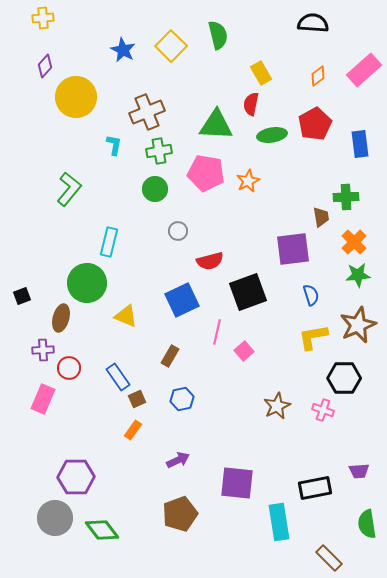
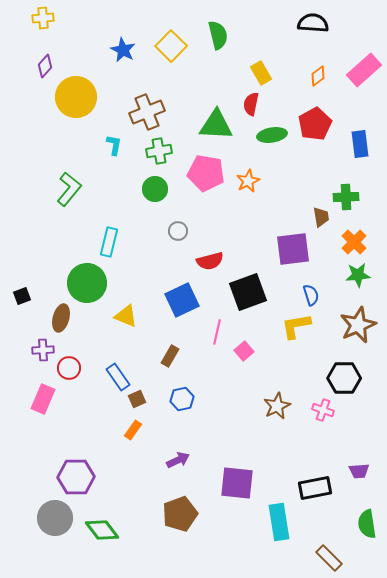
yellow L-shape at (313, 337): moved 17 px left, 11 px up
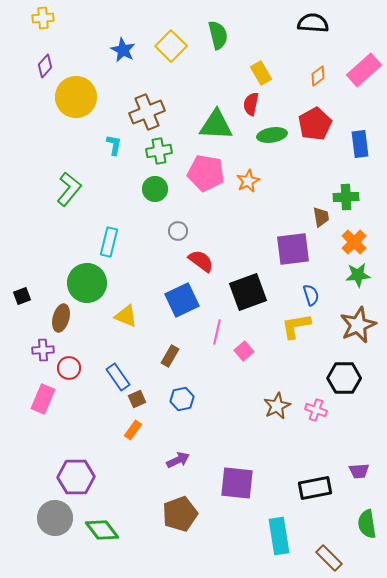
red semicircle at (210, 261): moved 9 px left; rotated 128 degrees counterclockwise
pink cross at (323, 410): moved 7 px left
cyan rectangle at (279, 522): moved 14 px down
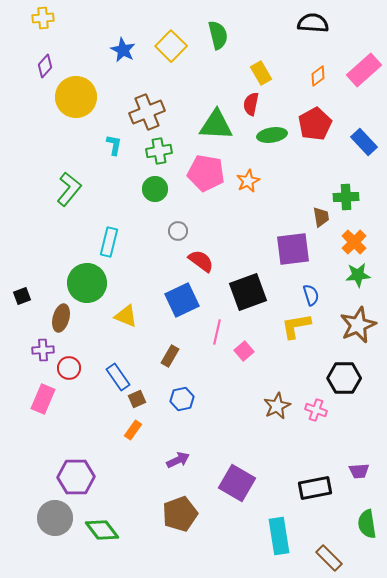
blue rectangle at (360, 144): moved 4 px right, 2 px up; rotated 36 degrees counterclockwise
purple square at (237, 483): rotated 24 degrees clockwise
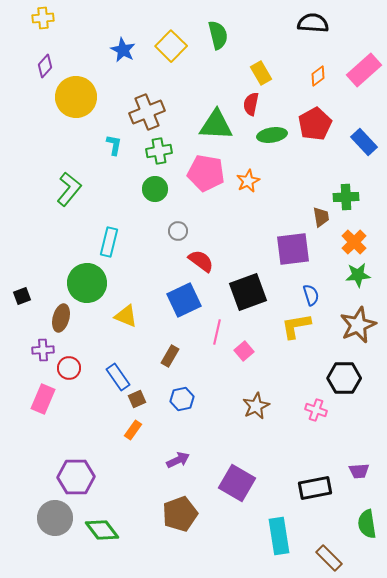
blue square at (182, 300): moved 2 px right
brown star at (277, 406): moved 21 px left
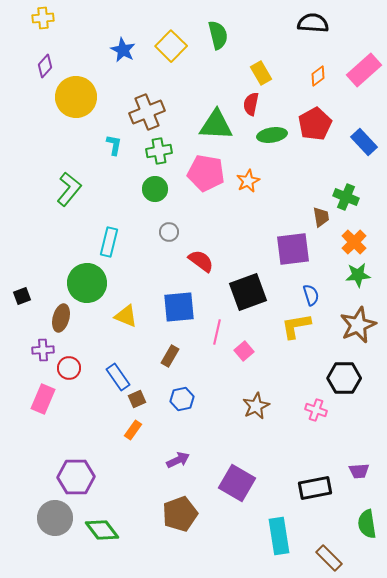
green cross at (346, 197): rotated 25 degrees clockwise
gray circle at (178, 231): moved 9 px left, 1 px down
blue square at (184, 300): moved 5 px left, 7 px down; rotated 20 degrees clockwise
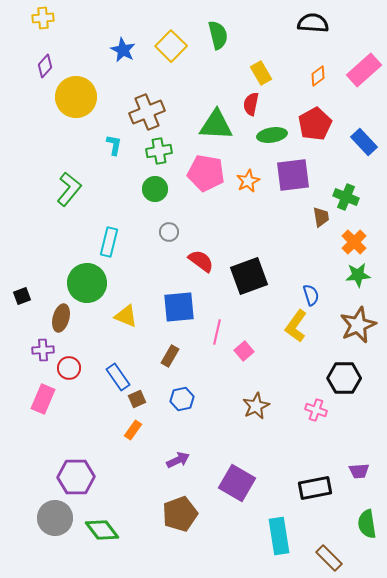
purple square at (293, 249): moved 74 px up
black square at (248, 292): moved 1 px right, 16 px up
yellow L-shape at (296, 326): rotated 44 degrees counterclockwise
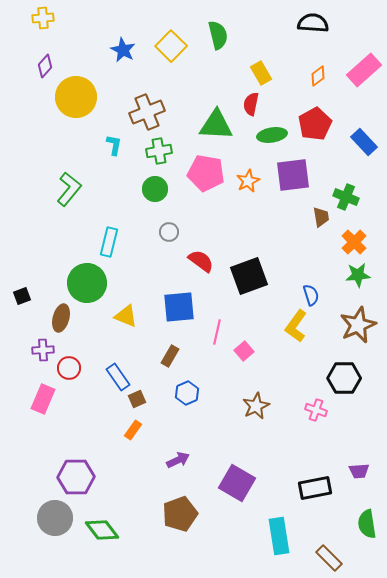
blue hexagon at (182, 399): moved 5 px right, 6 px up; rotated 10 degrees counterclockwise
